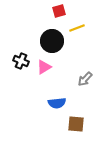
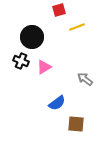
red square: moved 1 px up
yellow line: moved 1 px up
black circle: moved 20 px left, 4 px up
gray arrow: rotated 84 degrees clockwise
blue semicircle: rotated 30 degrees counterclockwise
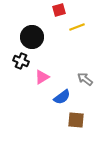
pink triangle: moved 2 px left, 10 px down
blue semicircle: moved 5 px right, 6 px up
brown square: moved 4 px up
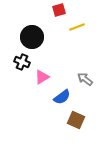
black cross: moved 1 px right, 1 px down
brown square: rotated 18 degrees clockwise
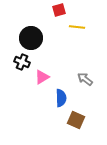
yellow line: rotated 28 degrees clockwise
black circle: moved 1 px left, 1 px down
blue semicircle: moved 1 px left, 1 px down; rotated 54 degrees counterclockwise
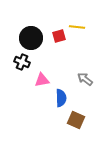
red square: moved 26 px down
pink triangle: moved 3 px down; rotated 21 degrees clockwise
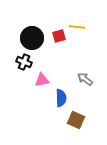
black circle: moved 1 px right
black cross: moved 2 px right
